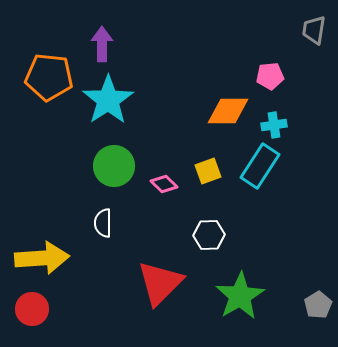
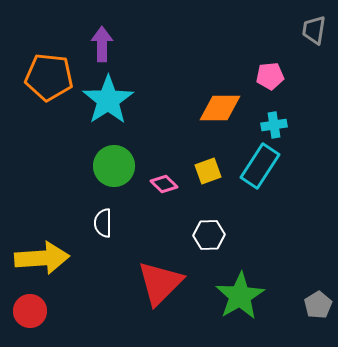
orange diamond: moved 8 px left, 3 px up
red circle: moved 2 px left, 2 px down
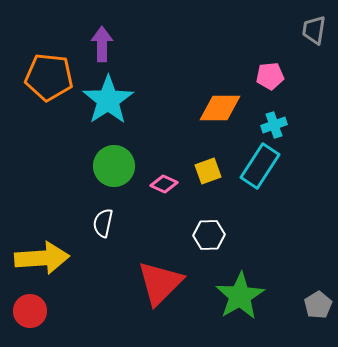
cyan cross: rotated 10 degrees counterclockwise
pink diamond: rotated 20 degrees counterclockwise
white semicircle: rotated 12 degrees clockwise
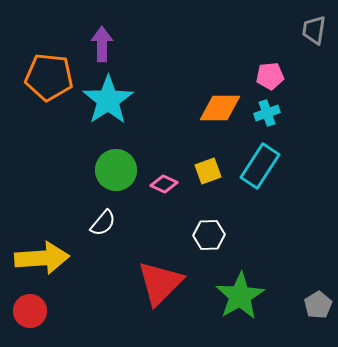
cyan cross: moved 7 px left, 12 px up
green circle: moved 2 px right, 4 px down
white semicircle: rotated 152 degrees counterclockwise
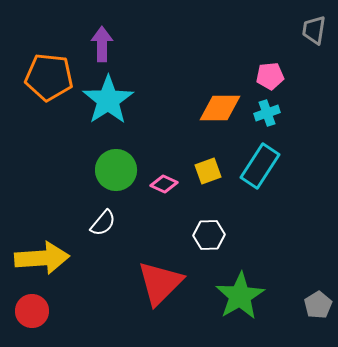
red circle: moved 2 px right
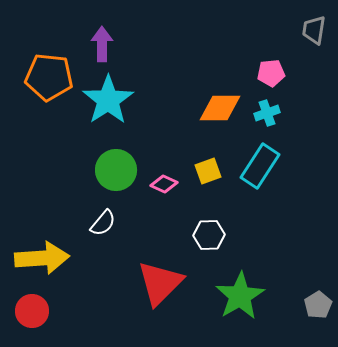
pink pentagon: moved 1 px right, 3 px up
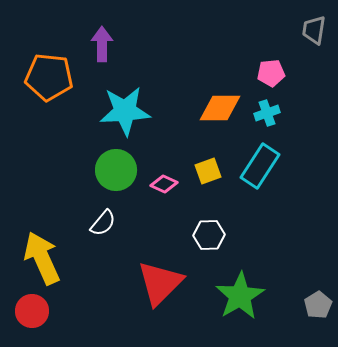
cyan star: moved 17 px right, 11 px down; rotated 30 degrees clockwise
yellow arrow: rotated 110 degrees counterclockwise
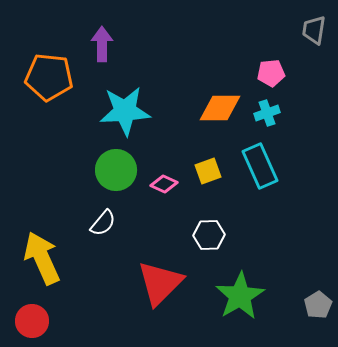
cyan rectangle: rotated 57 degrees counterclockwise
red circle: moved 10 px down
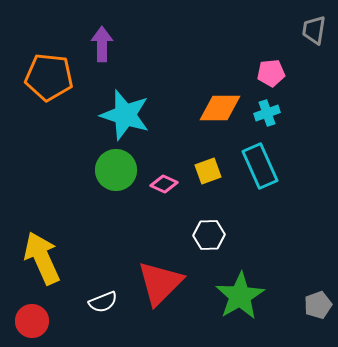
cyan star: moved 4 px down; rotated 21 degrees clockwise
white semicircle: moved 79 px down; rotated 28 degrees clockwise
gray pentagon: rotated 12 degrees clockwise
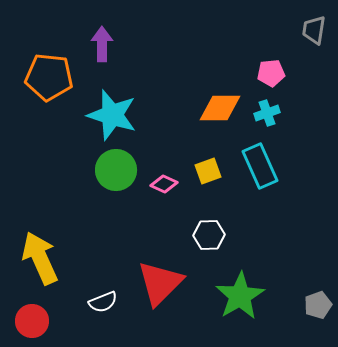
cyan star: moved 13 px left
yellow arrow: moved 2 px left
